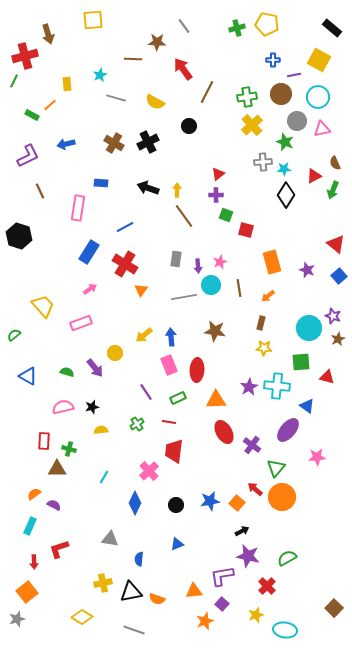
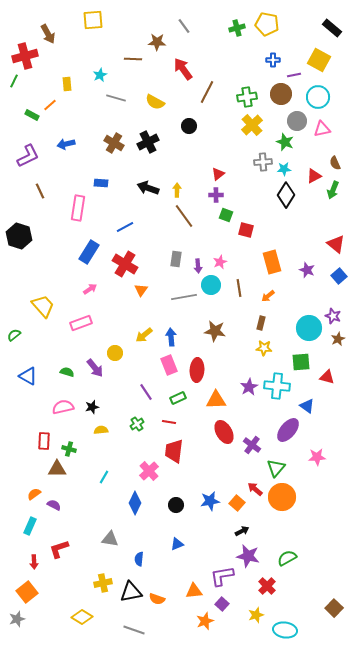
brown arrow at (48, 34): rotated 12 degrees counterclockwise
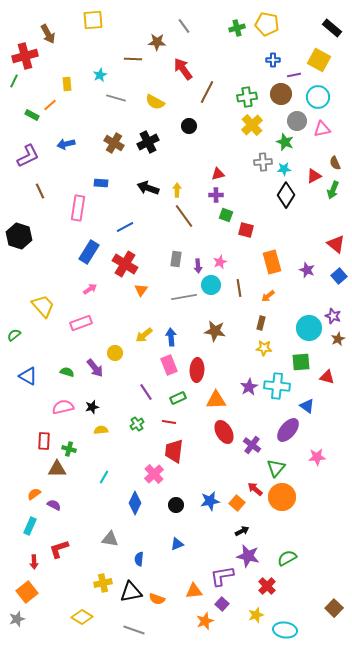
red triangle at (218, 174): rotated 24 degrees clockwise
pink cross at (149, 471): moved 5 px right, 3 px down
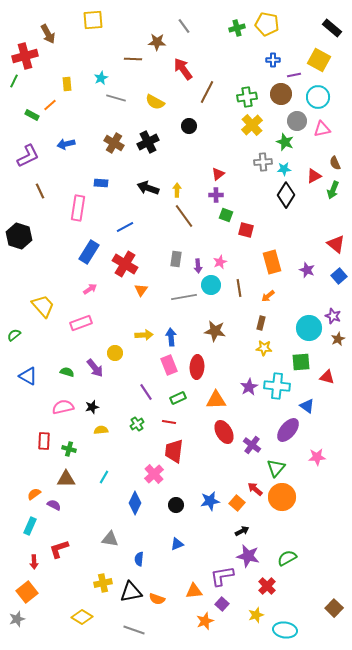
cyan star at (100, 75): moved 1 px right, 3 px down
red triangle at (218, 174): rotated 24 degrees counterclockwise
yellow arrow at (144, 335): rotated 144 degrees counterclockwise
red ellipse at (197, 370): moved 3 px up
brown triangle at (57, 469): moved 9 px right, 10 px down
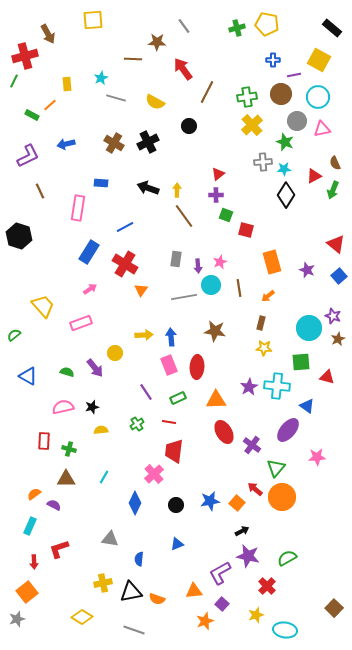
purple L-shape at (222, 576): moved 2 px left, 3 px up; rotated 20 degrees counterclockwise
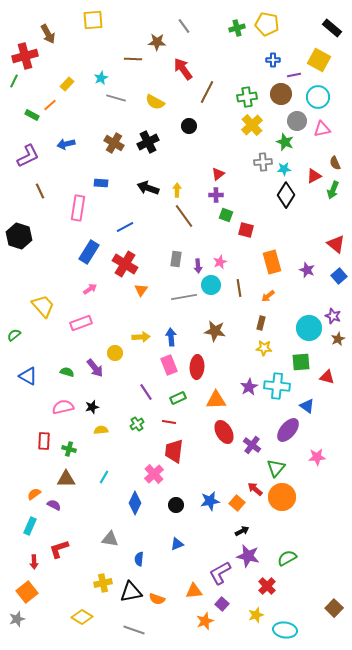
yellow rectangle at (67, 84): rotated 48 degrees clockwise
yellow arrow at (144, 335): moved 3 px left, 2 px down
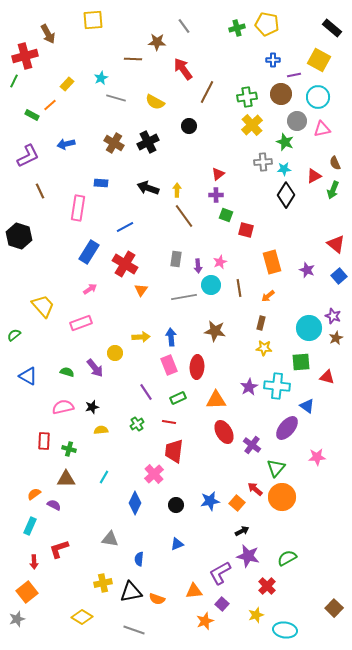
brown star at (338, 339): moved 2 px left, 1 px up
purple ellipse at (288, 430): moved 1 px left, 2 px up
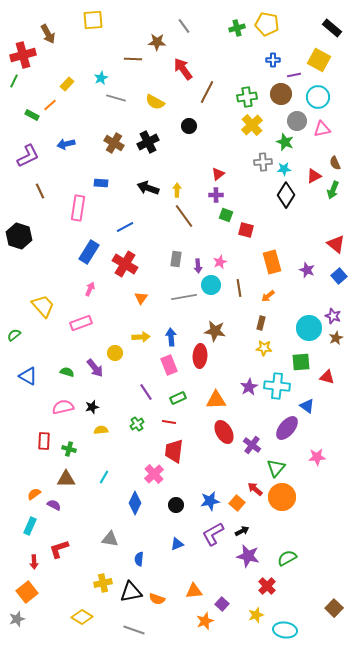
red cross at (25, 56): moved 2 px left, 1 px up
pink arrow at (90, 289): rotated 32 degrees counterclockwise
orange triangle at (141, 290): moved 8 px down
red ellipse at (197, 367): moved 3 px right, 11 px up
purple L-shape at (220, 573): moved 7 px left, 39 px up
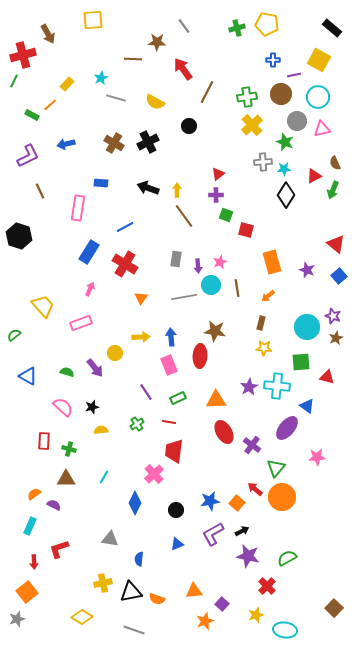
brown line at (239, 288): moved 2 px left
cyan circle at (309, 328): moved 2 px left, 1 px up
pink semicircle at (63, 407): rotated 55 degrees clockwise
black circle at (176, 505): moved 5 px down
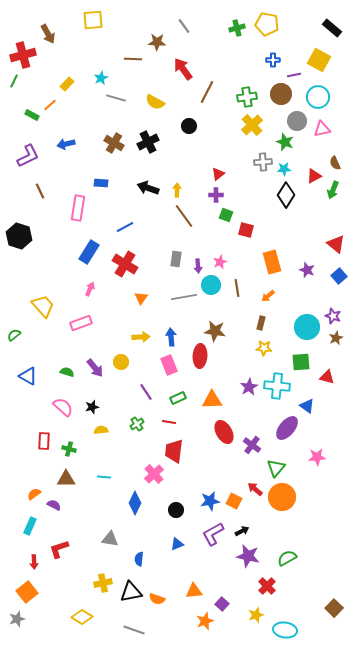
yellow circle at (115, 353): moved 6 px right, 9 px down
orange triangle at (216, 400): moved 4 px left
cyan line at (104, 477): rotated 64 degrees clockwise
orange square at (237, 503): moved 3 px left, 2 px up; rotated 14 degrees counterclockwise
